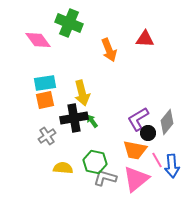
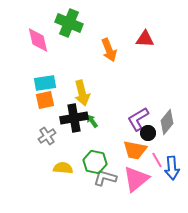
pink diamond: rotated 24 degrees clockwise
blue arrow: moved 2 px down
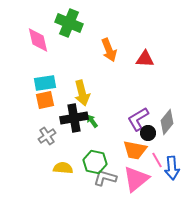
red triangle: moved 20 px down
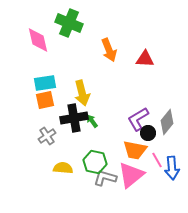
pink triangle: moved 5 px left, 4 px up
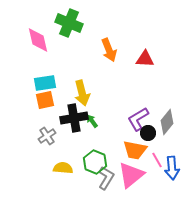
green hexagon: rotated 10 degrees clockwise
gray L-shape: moved 1 px right; rotated 105 degrees clockwise
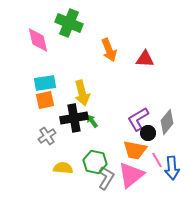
green hexagon: rotated 10 degrees counterclockwise
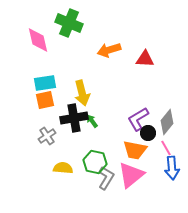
orange arrow: rotated 95 degrees clockwise
pink line: moved 9 px right, 12 px up
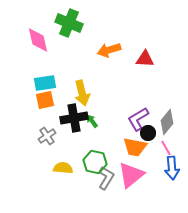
orange trapezoid: moved 3 px up
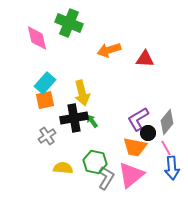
pink diamond: moved 1 px left, 2 px up
cyan rectangle: rotated 40 degrees counterclockwise
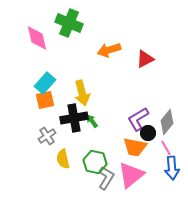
red triangle: rotated 30 degrees counterclockwise
yellow semicircle: moved 9 px up; rotated 108 degrees counterclockwise
